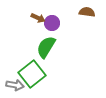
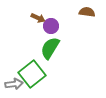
purple circle: moved 1 px left, 3 px down
green semicircle: moved 4 px right, 1 px down
gray arrow: moved 1 px left, 1 px up; rotated 18 degrees counterclockwise
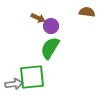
green square: moved 3 px down; rotated 32 degrees clockwise
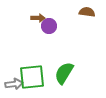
brown arrow: rotated 24 degrees counterclockwise
purple circle: moved 2 px left
green semicircle: moved 14 px right, 25 px down
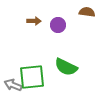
brown arrow: moved 4 px left, 3 px down
purple circle: moved 9 px right, 1 px up
green semicircle: moved 2 px right, 6 px up; rotated 95 degrees counterclockwise
gray arrow: moved 1 px left, 1 px down; rotated 150 degrees counterclockwise
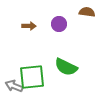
brown arrow: moved 5 px left, 5 px down
purple circle: moved 1 px right, 1 px up
gray arrow: moved 1 px right, 1 px down
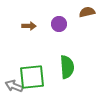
brown semicircle: rotated 21 degrees counterclockwise
green semicircle: moved 1 px right; rotated 120 degrees counterclockwise
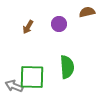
brown arrow: moved 1 px left, 1 px down; rotated 120 degrees clockwise
green square: rotated 8 degrees clockwise
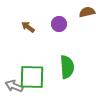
brown arrow: rotated 96 degrees clockwise
